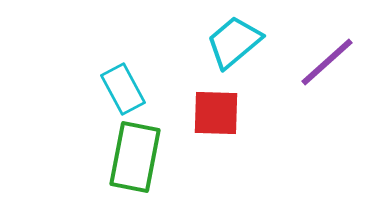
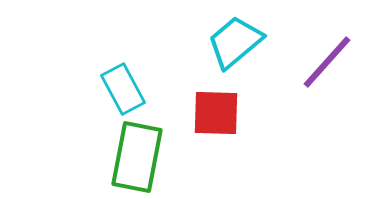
cyan trapezoid: moved 1 px right
purple line: rotated 6 degrees counterclockwise
green rectangle: moved 2 px right
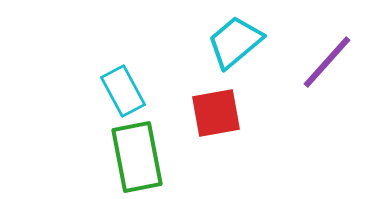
cyan rectangle: moved 2 px down
red square: rotated 12 degrees counterclockwise
green rectangle: rotated 22 degrees counterclockwise
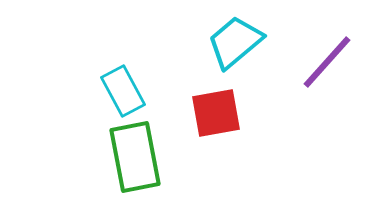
green rectangle: moved 2 px left
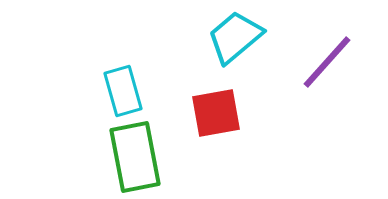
cyan trapezoid: moved 5 px up
cyan rectangle: rotated 12 degrees clockwise
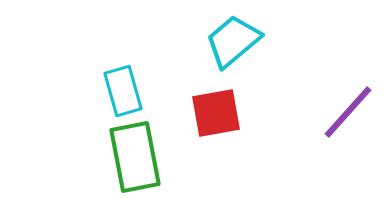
cyan trapezoid: moved 2 px left, 4 px down
purple line: moved 21 px right, 50 px down
